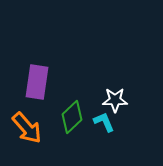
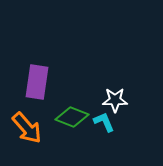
green diamond: rotated 64 degrees clockwise
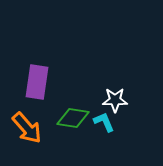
green diamond: moved 1 px right, 1 px down; rotated 12 degrees counterclockwise
